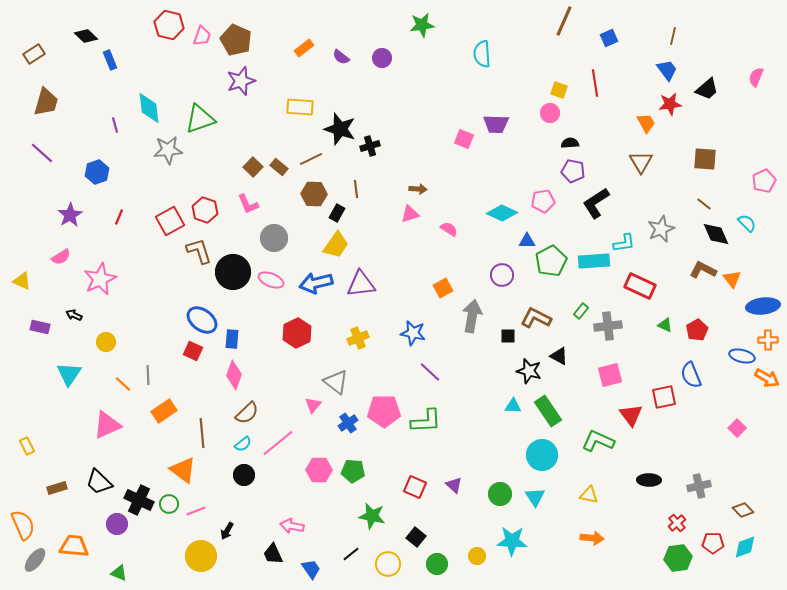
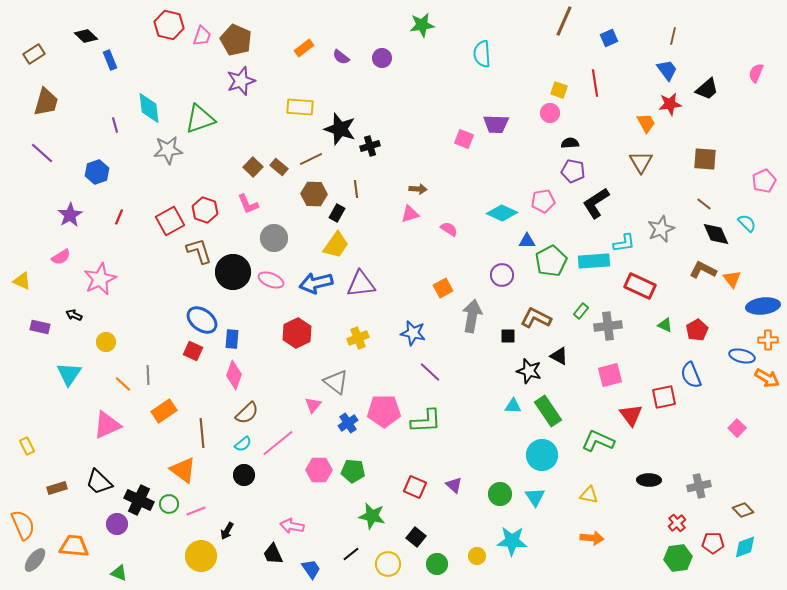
pink semicircle at (756, 77): moved 4 px up
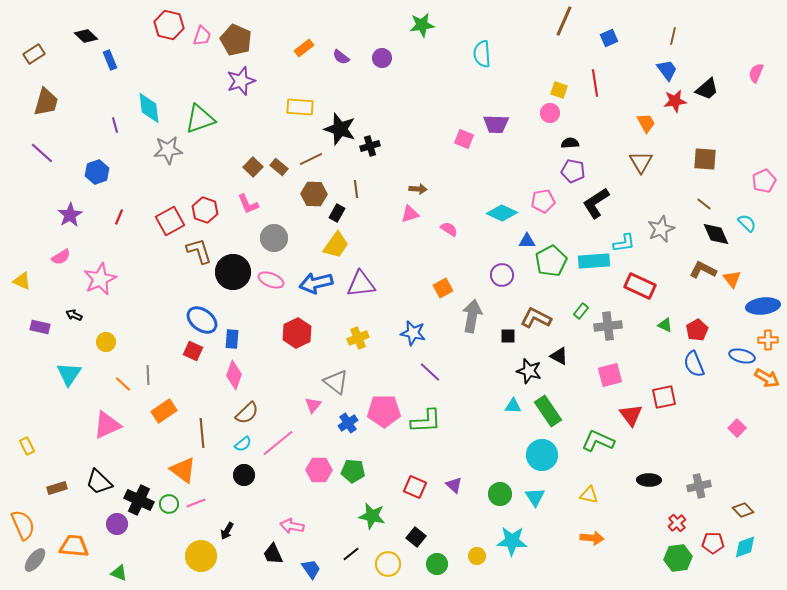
red star at (670, 104): moved 5 px right, 3 px up
blue semicircle at (691, 375): moved 3 px right, 11 px up
pink line at (196, 511): moved 8 px up
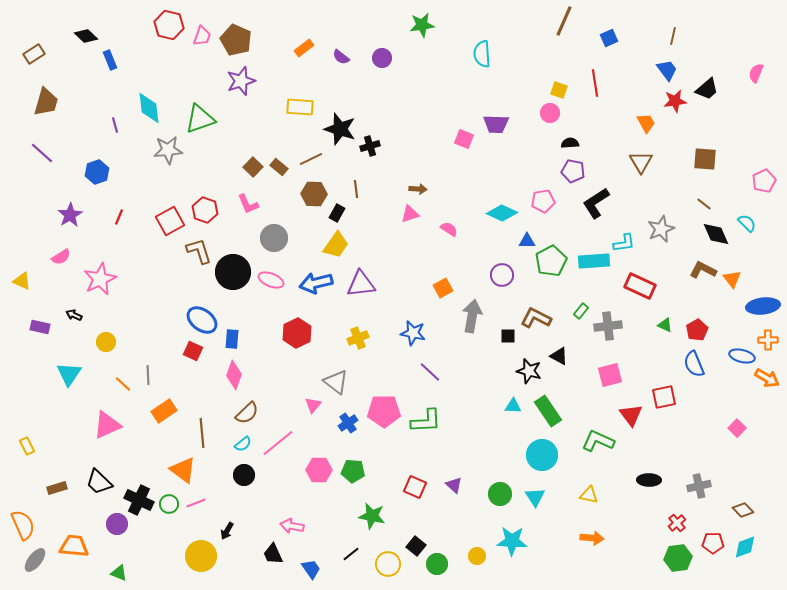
black square at (416, 537): moved 9 px down
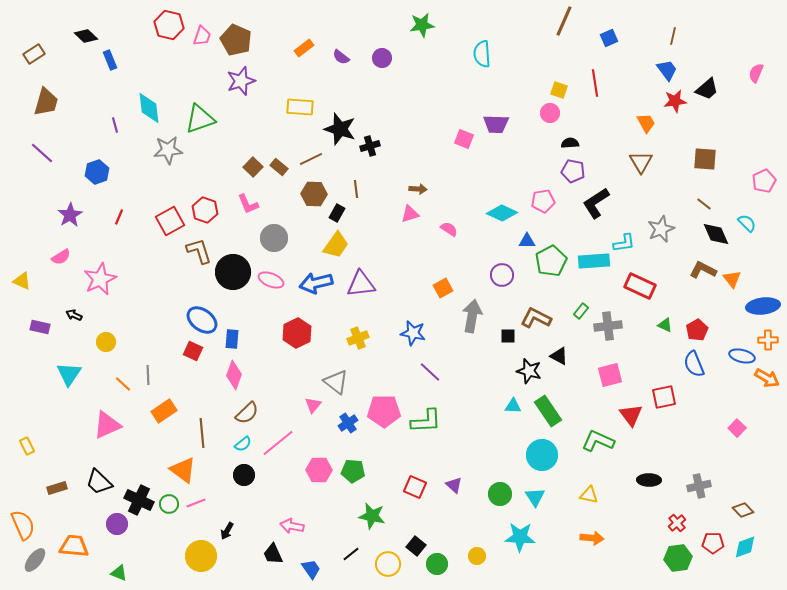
cyan star at (512, 541): moved 8 px right, 4 px up
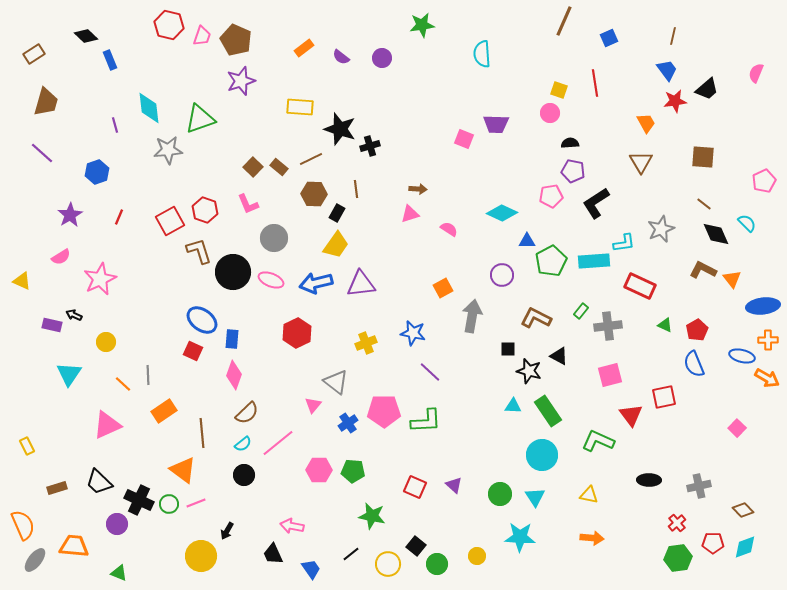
brown square at (705, 159): moved 2 px left, 2 px up
pink pentagon at (543, 201): moved 8 px right, 5 px up
purple rectangle at (40, 327): moved 12 px right, 2 px up
black square at (508, 336): moved 13 px down
yellow cross at (358, 338): moved 8 px right, 5 px down
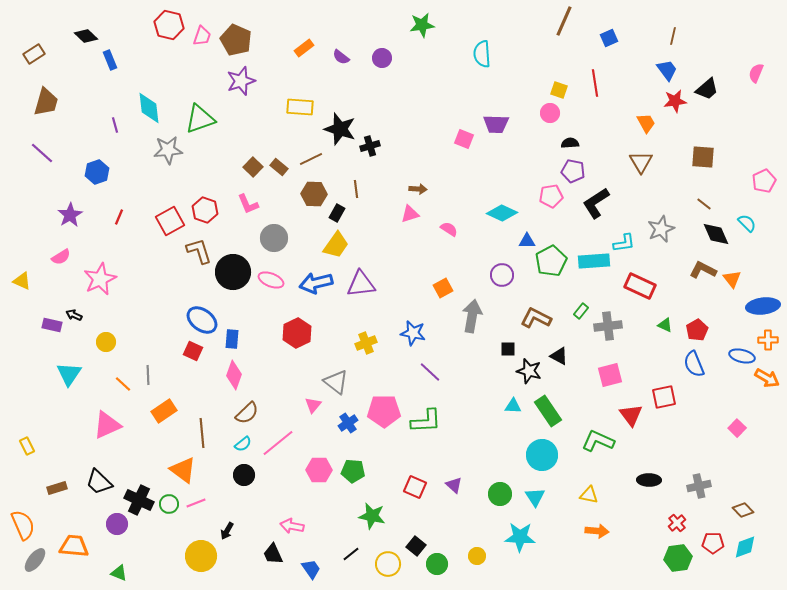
orange arrow at (592, 538): moved 5 px right, 7 px up
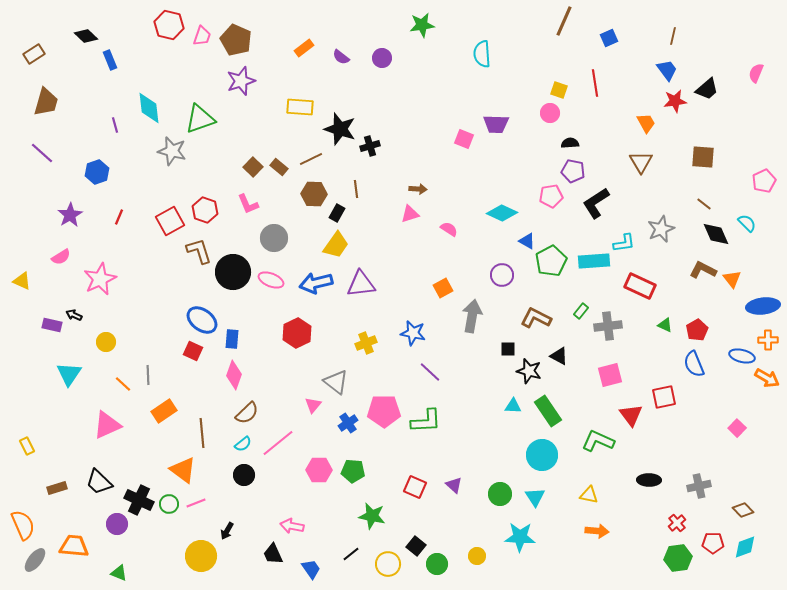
gray star at (168, 150): moved 4 px right, 1 px down; rotated 20 degrees clockwise
blue triangle at (527, 241): rotated 30 degrees clockwise
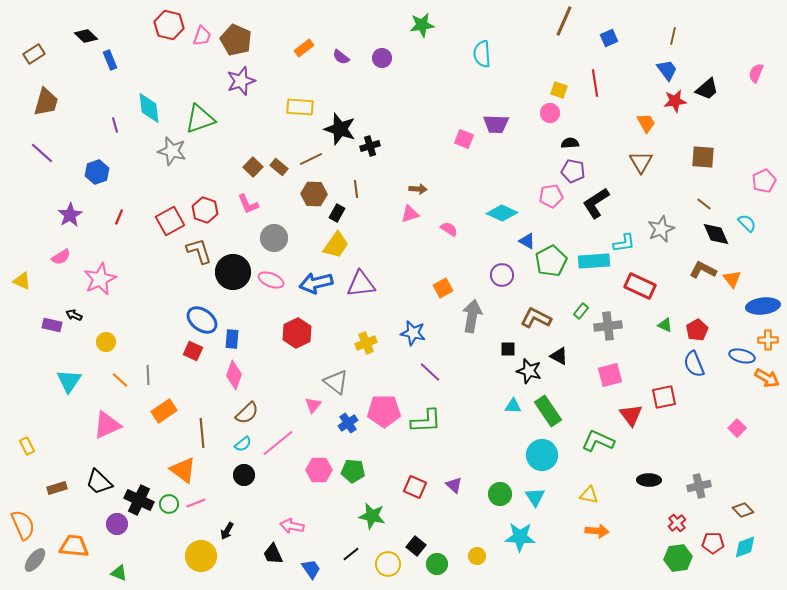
cyan triangle at (69, 374): moved 7 px down
orange line at (123, 384): moved 3 px left, 4 px up
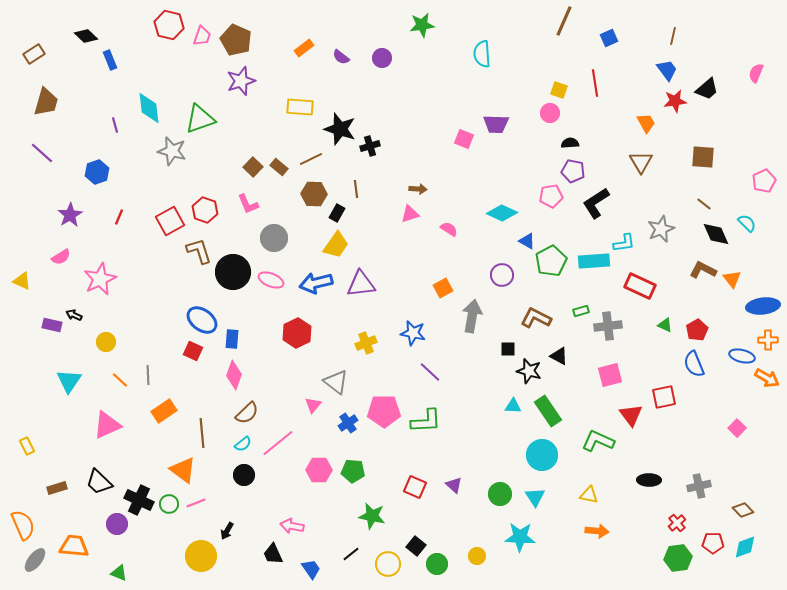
green rectangle at (581, 311): rotated 35 degrees clockwise
